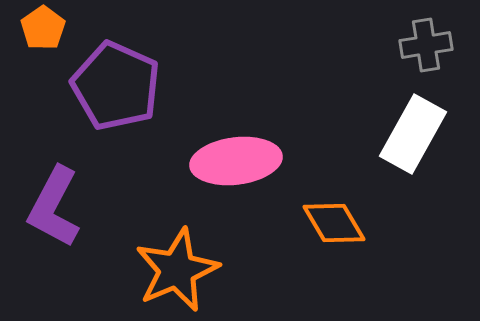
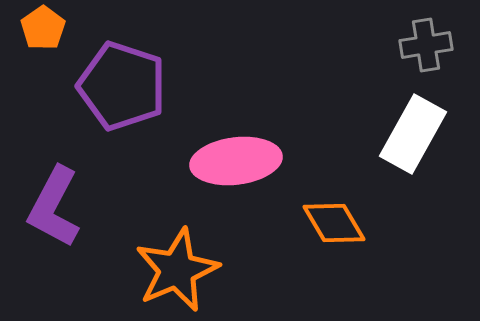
purple pentagon: moved 6 px right; rotated 6 degrees counterclockwise
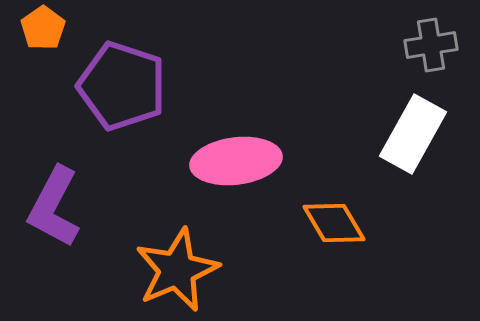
gray cross: moved 5 px right
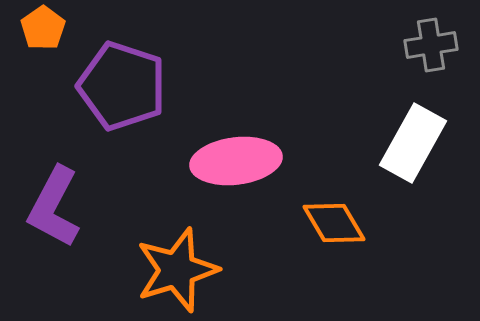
white rectangle: moved 9 px down
orange star: rotated 6 degrees clockwise
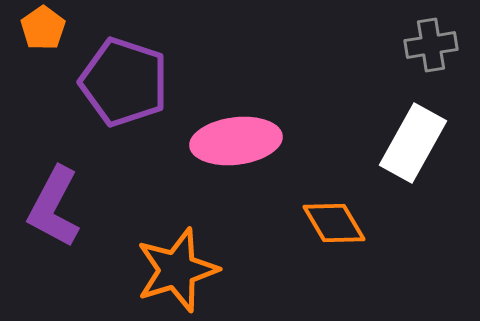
purple pentagon: moved 2 px right, 4 px up
pink ellipse: moved 20 px up
